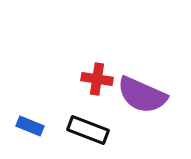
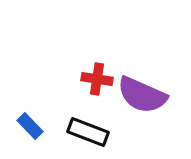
blue rectangle: rotated 24 degrees clockwise
black rectangle: moved 2 px down
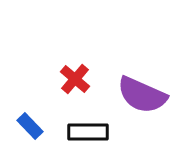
red cross: moved 22 px left; rotated 32 degrees clockwise
black rectangle: rotated 21 degrees counterclockwise
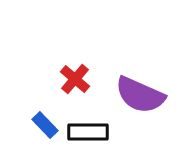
purple semicircle: moved 2 px left
blue rectangle: moved 15 px right, 1 px up
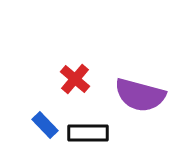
purple semicircle: rotated 9 degrees counterclockwise
black rectangle: moved 1 px down
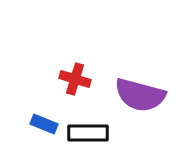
red cross: rotated 24 degrees counterclockwise
blue rectangle: moved 1 px left, 1 px up; rotated 24 degrees counterclockwise
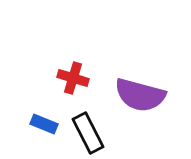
red cross: moved 2 px left, 1 px up
black rectangle: rotated 63 degrees clockwise
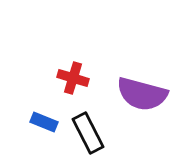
purple semicircle: moved 2 px right, 1 px up
blue rectangle: moved 2 px up
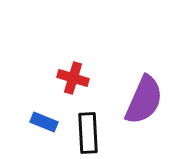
purple semicircle: moved 2 px right, 6 px down; rotated 81 degrees counterclockwise
black rectangle: rotated 24 degrees clockwise
